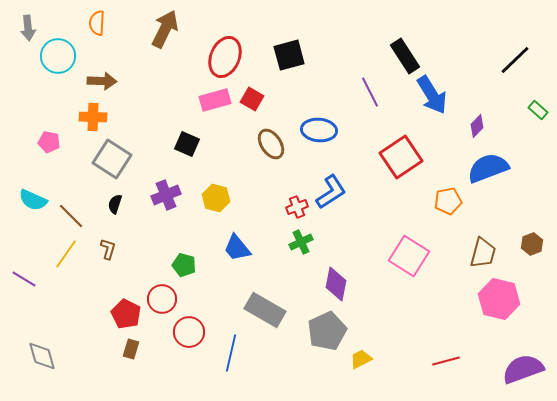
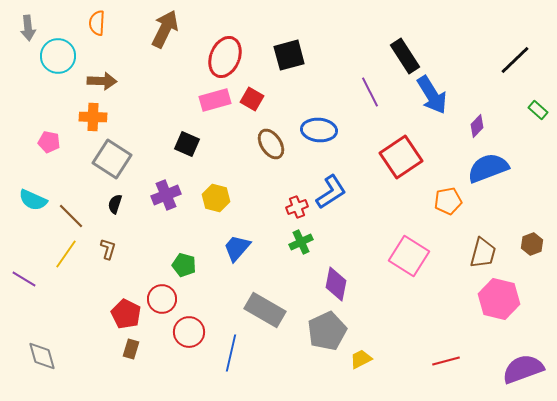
blue trapezoid at (237, 248): rotated 80 degrees clockwise
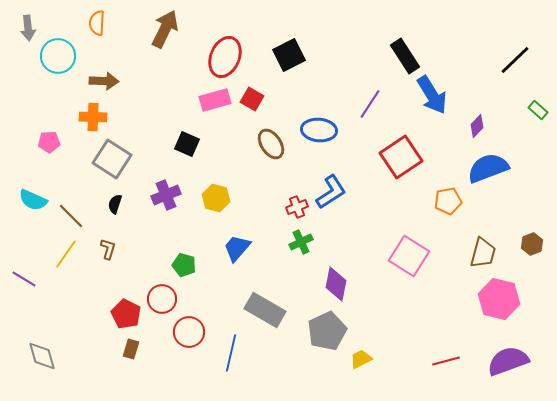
black square at (289, 55): rotated 12 degrees counterclockwise
brown arrow at (102, 81): moved 2 px right
purple line at (370, 92): moved 12 px down; rotated 60 degrees clockwise
pink pentagon at (49, 142): rotated 15 degrees counterclockwise
purple semicircle at (523, 369): moved 15 px left, 8 px up
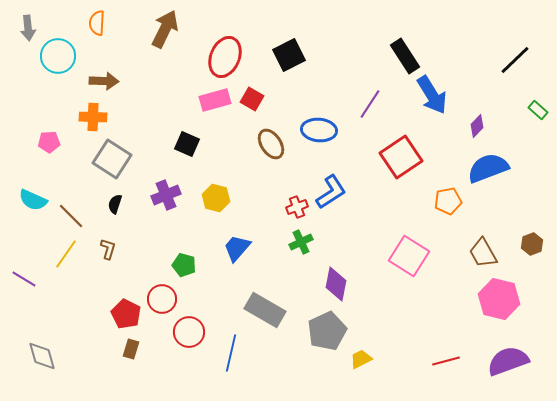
brown trapezoid at (483, 253): rotated 136 degrees clockwise
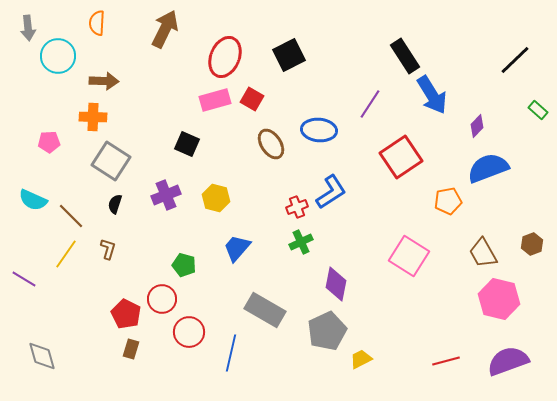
gray square at (112, 159): moved 1 px left, 2 px down
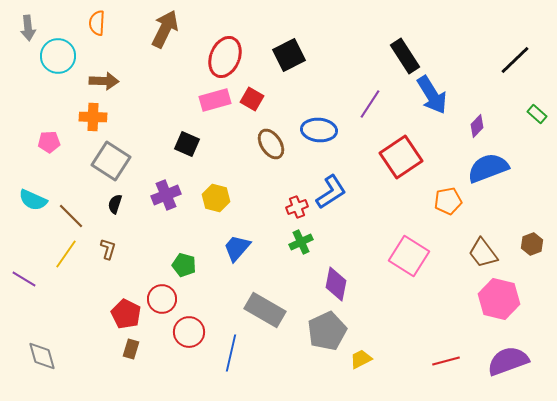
green rectangle at (538, 110): moved 1 px left, 4 px down
brown trapezoid at (483, 253): rotated 8 degrees counterclockwise
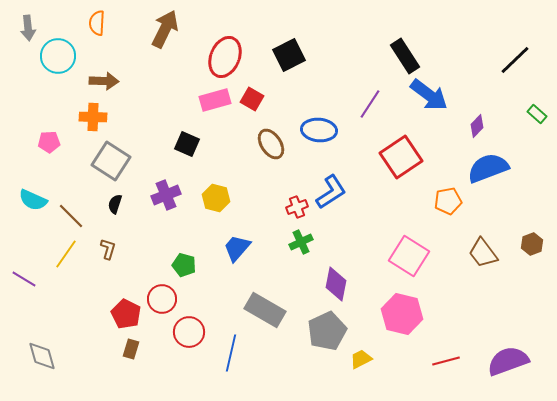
blue arrow at (432, 95): moved 3 px left; rotated 21 degrees counterclockwise
pink hexagon at (499, 299): moved 97 px left, 15 px down
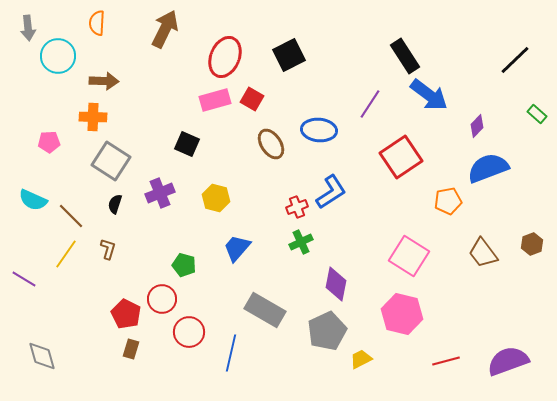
purple cross at (166, 195): moved 6 px left, 2 px up
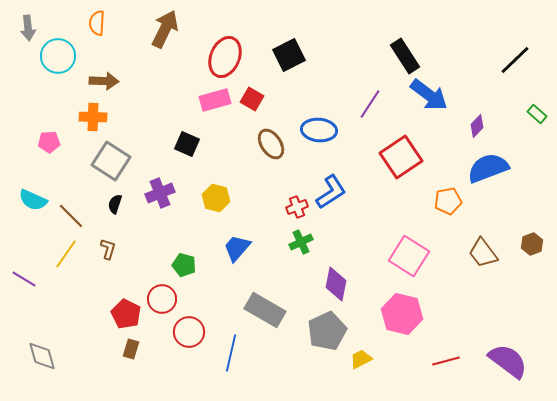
purple semicircle at (508, 361): rotated 57 degrees clockwise
